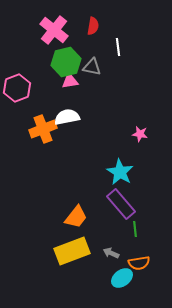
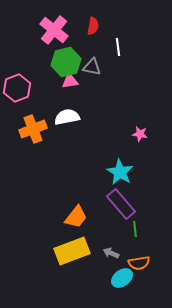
orange cross: moved 10 px left
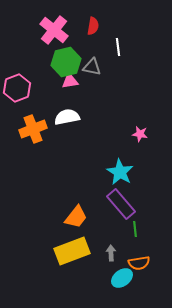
gray arrow: rotated 63 degrees clockwise
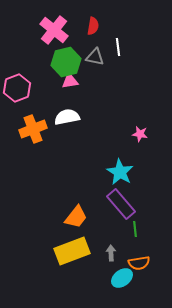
gray triangle: moved 3 px right, 10 px up
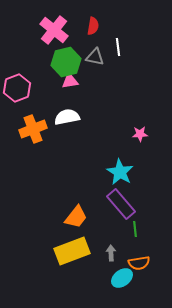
pink star: rotated 14 degrees counterclockwise
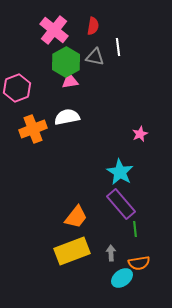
green hexagon: rotated 16 degrees counterclockwise
pink star: rotated 21 degrees counterclockwise
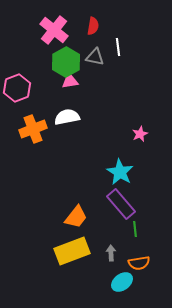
cyan ellipse: moved 4 px down
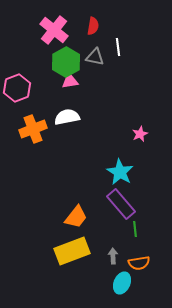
gray arrow: moved 2 px right, 3 px down
cyan ellipse: moved 1 px down; rotated 30 degrees counterclockwise
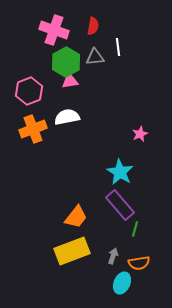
pink cross: rotated 20 degrees counterclockwise
gray triangle: rotated 18 degrees counterclockwise
pink hexagon: moved 12 px right, 3 px down
purple rectangle: moved 1 px left, 1 px down
green line: rotated 21 degrees clockwise
gray arrow: rotated 21 degrees clockwise
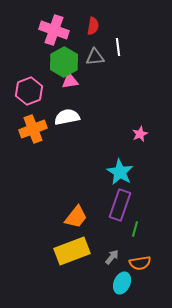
green hexagon: moved 2 px left
purple rectangle: rotated 60 degrees clockwise
gray arrow: moved 1 px left, 1 px down; rotated 21 degrees clockwise
orange semicircle: moved 1 px right
